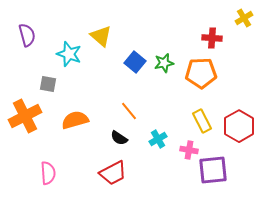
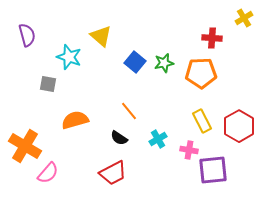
cyan star: moved 3 px down
orange cross: moved 30 px down; rotated 32 degrees counterclockwise
pink semicircle: rotated 45 degrees clockwise
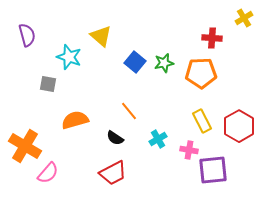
black semicircle: moved 4 px left
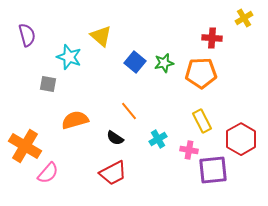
red hexagon: moved 2 px right, 13 px down
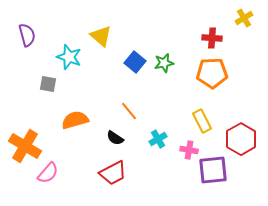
orange pentagon: moved 11 px right
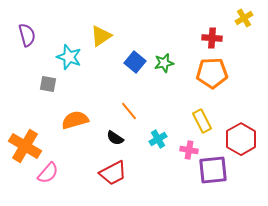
yellow triangle: rotated 45 degrees clockwise
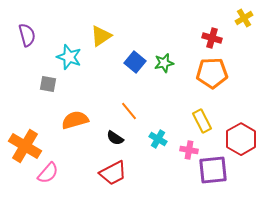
red cross: rotated 12 degrees clockwise
cyan cross: rotated 30 degrees counterclockwise
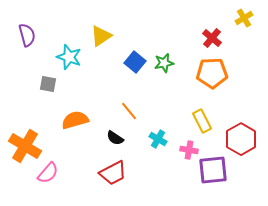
red cross: rotated 24 degrees clockwise
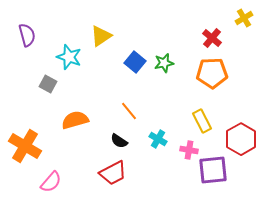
gray square: rotated 18 degrees clockwise
black semicircle: moved 4 px right, 3 px down
pink semicircle: moved 3 px right, 9 px down
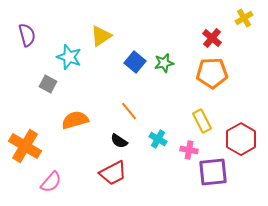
purple square: moved 2 px down
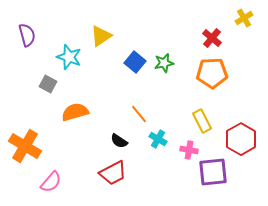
orange line: moved 10 px right, 3 px down
orange semicircle: moved 8 px up
